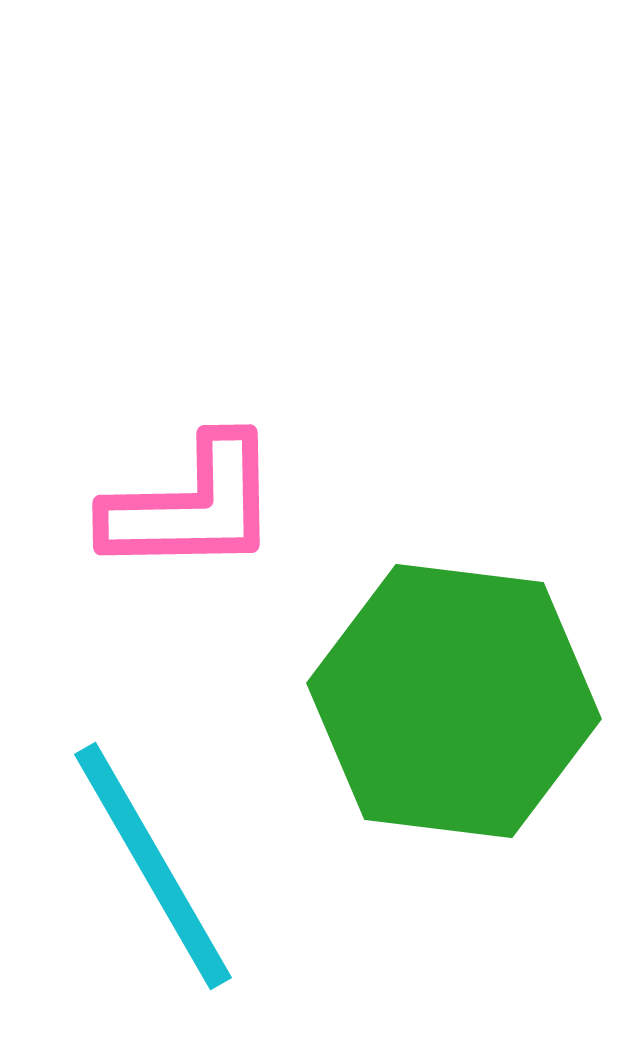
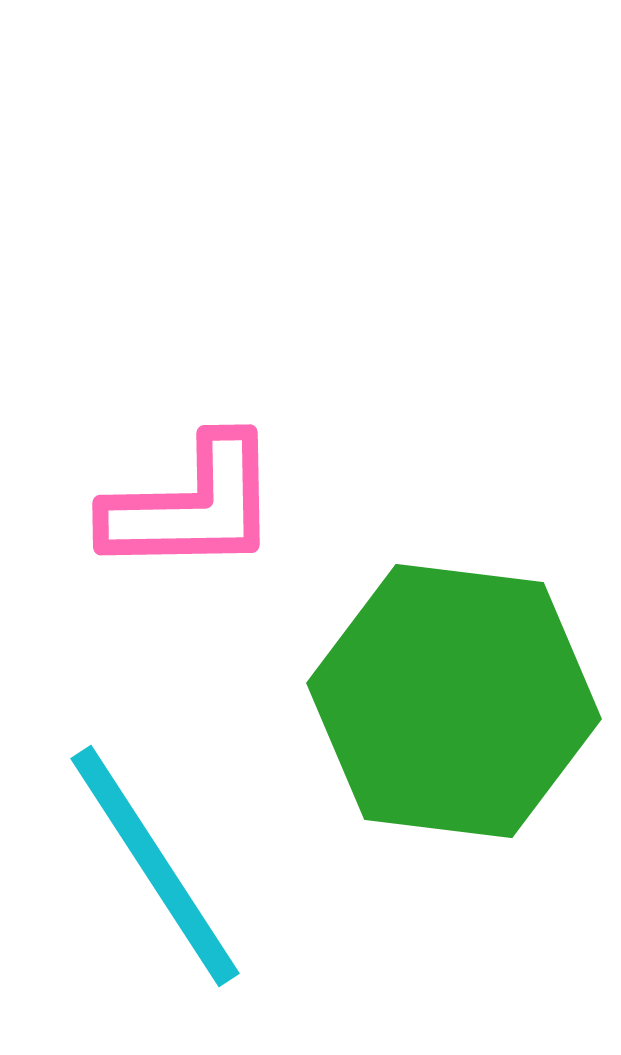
cyan line: moved 2 px right; rotated 3 degrees counterclockwise
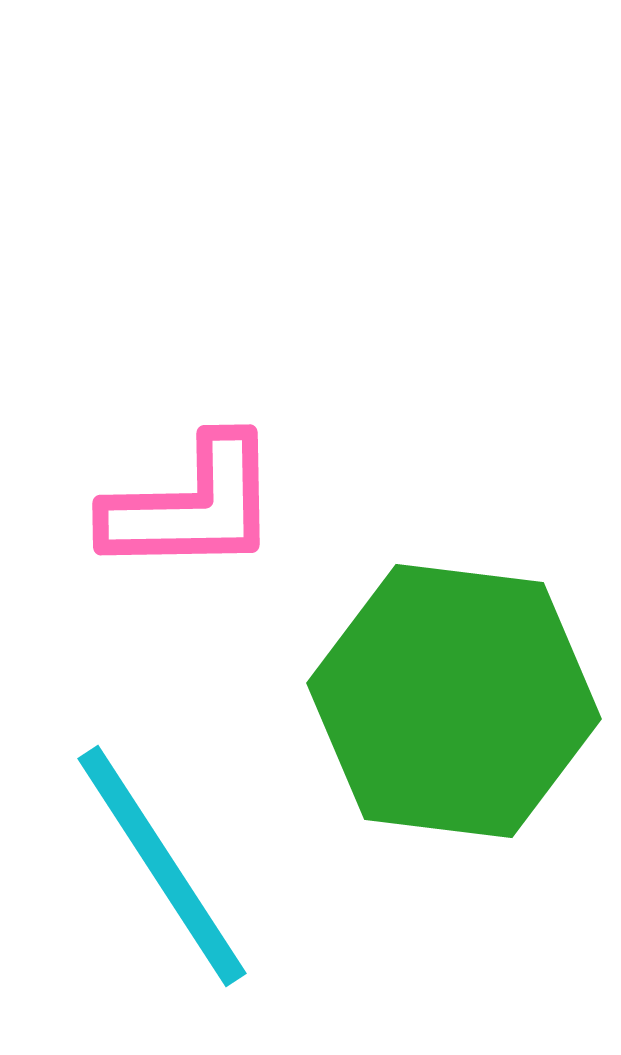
cyan line: moved 7 px right
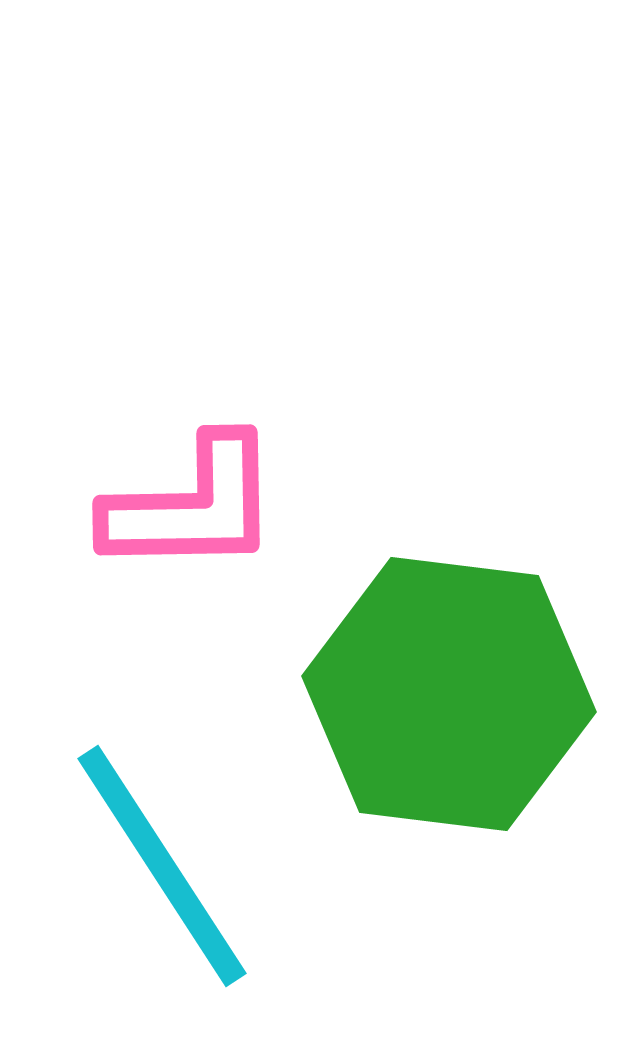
green hexagon: moved 5 px left, 7 px up
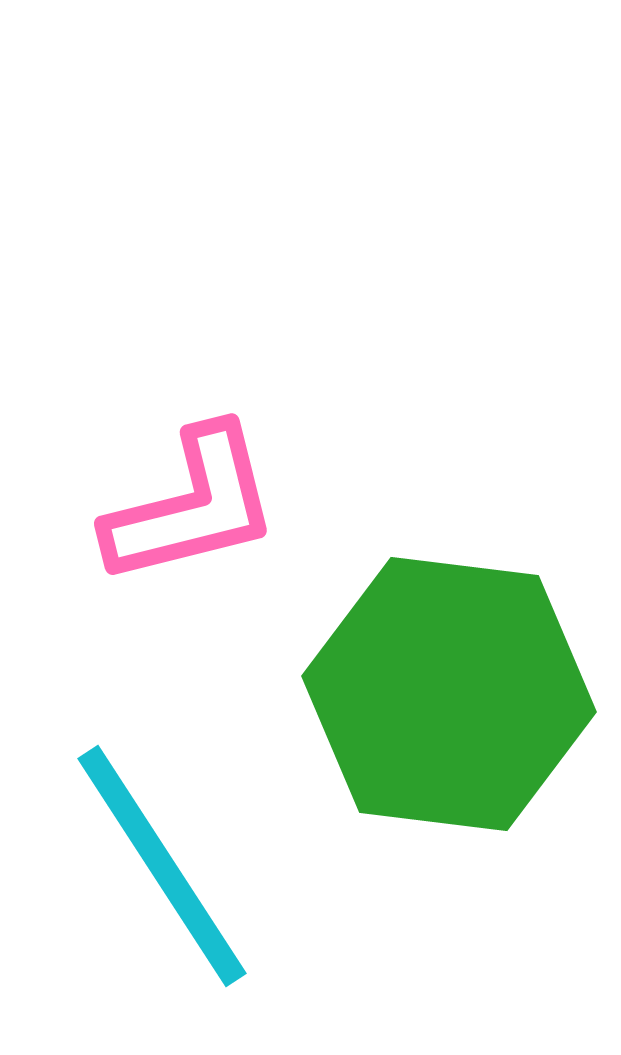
pink L-shape: rotated 13 degrees counterclockwise
